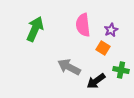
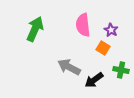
purple star: rotated 16 degrees counterclockwise
black arrow: moved 2 px left, 1 px up
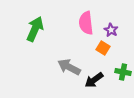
pink semicircle: moved 3 px right, 2 px up
green cross: moved 2 px right, 2 px down
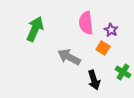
gray arrow: moved 10 px up
green cross: rotated 21 degrees clockwise
black arrow: rotated 72 degrees counterclockwise
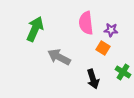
purple star: rotated 24 degrees counterclockwise
gray arrow: moved 10 px left
black arrow: moved 1 px left, 1 px up
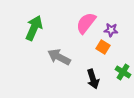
pink semicircle: rotated 45 degrees clockwise
green arrow: moved 1 px left, 1 px up
orange square: moved 1 px up
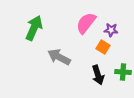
green cross: rotated 28 degrees counterclockwise
black arrow: moved 5 px right, 4 px up
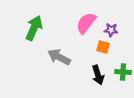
orange square: rotated 16 degrees counterclockwise
